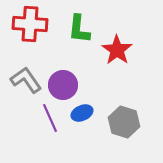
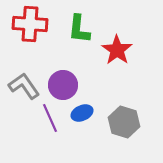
gray L-shape: moved 2 px left, 6 px down
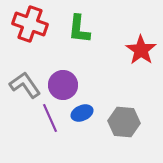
red cross: rotated 16 degrees clockwise
red star: moved 24 px right
gray L-shape: moved 1 px right, 1 px up
gray hexagon: rotated 12 degrees counterclockwise
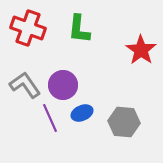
red cross: moved 2 px left, 4 px down
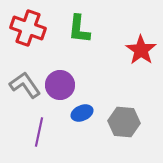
purple circle: moved 3 px left
purple line: moved 11 px left, 14 px down; rotated 36 degrees clockwise
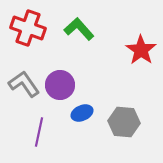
green L-shape: rotated 132 degrees clockwise
gray L-shape: moved 1 px left, 1 px up
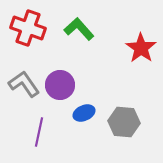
red star: moved 2 px up
blue ellipse: moved 2 px right
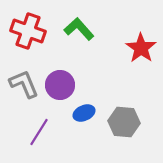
red cross: moved 3 px down
gray L-shape: rotated 12 degrees clockwise
purple line: rotated 20 degrees clockwise
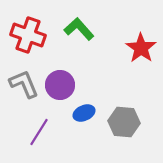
red cross: moved 4 px down
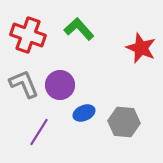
red star: rotated 12 degrees counterclockwise
